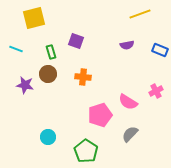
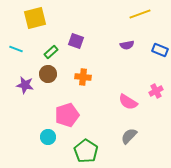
yellow square: moved 1 px right
green rectangle: rotated 64 degrees clockwise
pink pentagon: moved 33 px left
gray semicircle: moved 1 px left, 2 px down
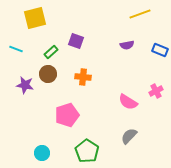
cyan circle: moved 6 px left, 16 px down
green pentagon: moved 1 px right
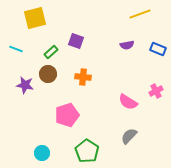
blue rectangle: moved 2 px left, 1 px up
